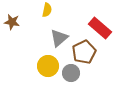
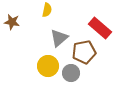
brown pentagon: rotated 15 degrees clockwise
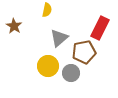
brown star: moved 2 px right, 4 px down; rotated 21 degrees clockwise
red rectangle: rotated 75 degrees clockwise
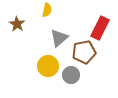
brown star: moved 3 px right, 2 px up
gray circle: moved 2 px down
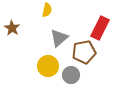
brown star: moved 5 px left, 4 px down
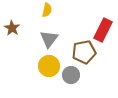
red rectangle: moved 3 px right, 2 px down
gray triangle: moved 10 px left, 1 px down; rotated 12 degrees counterclockwise
yellow circle: moved 1 px right
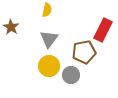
brown star: moved 1 px left, 1 px up
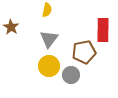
red rectangle: rotated 25 degrees counterclockwise
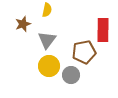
brown star: moved 12 px right, 3 px up; rotated 21 degrees clockwise
gray triangle: moved 2 px left, 1 px down
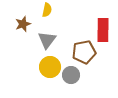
yellow circle: moved 1 px right, 1 px down
